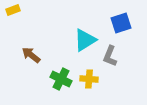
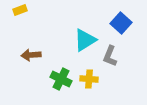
yellow rectangle: moved 7 px right
blue square: rotated 30 degrees counterclockwise
brown arrow: rotated 42 degrees counterclockwise
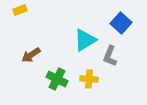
brown arrow: rotated 30 degrees counterclockwise
green cross: moved 4 px left
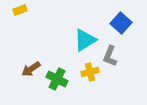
brown arrow: moved 14 px down
yellow cross: moved 1 px right, 7 px up; rotated 18 degrees counterclockwise
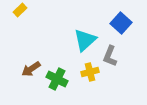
yellow rectangle: rotated 24 degrees counterclockwise
cyan triangle: rotated 10 degrees counterclockwise
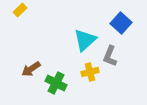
green cross: moved 1 px left, 4 px down
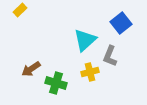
blue square: rotated 10 degrees clockwise
green cross: rotated 10 degrees counterclockwise
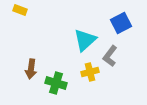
yellow rectangle: rotated 64 degrees clockwise
blue square: rotated 10 degrees clockwise
gray L-shape: rotated 15 degrees clockwise
brown arrow: rotated 48 degrees counterclockwise
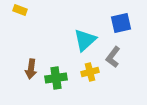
blue square: rotated 15 degrees clockwise
gray L-shape: moved 3 px right, 1 px down
green cross: moved 5 px up; rotated 25 degrees counterclockwise
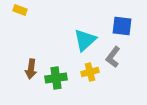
blue square: moved 1 px right, 3 px down; rotated 20 degrees clockwise
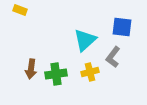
blue square: moved 1 px down
green cross: moved 4 px up
